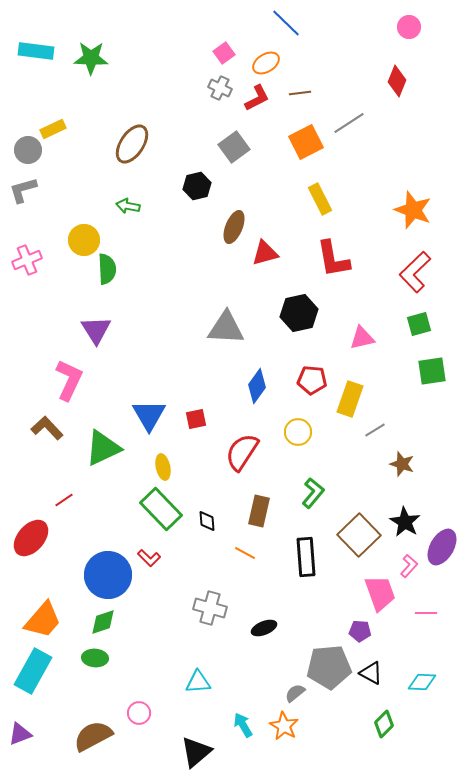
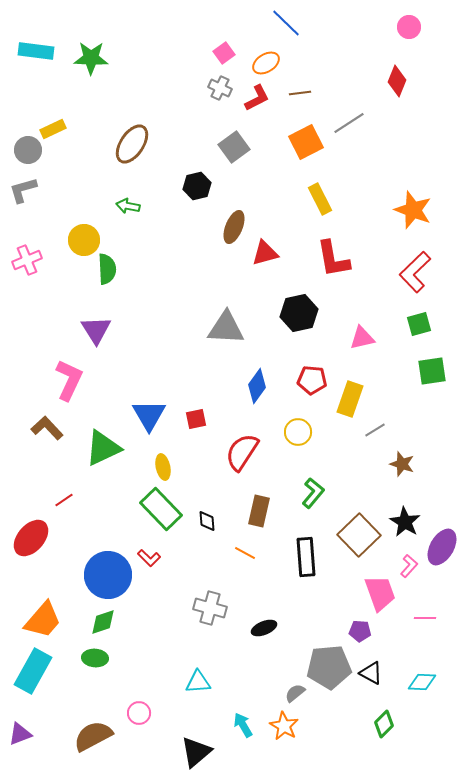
pink line at (426, 613): moved 1 px left, 5 px down
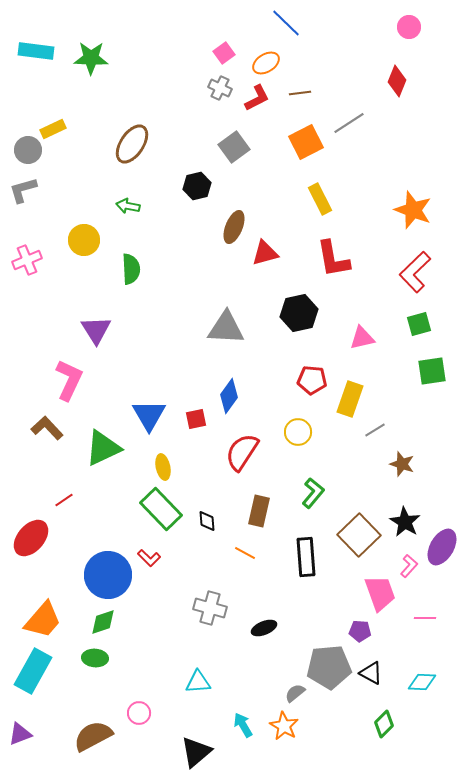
green semicircle at (107, 269): moved 24 px right
blue diamond at (257, 386): moved 28 px left, 10 px down
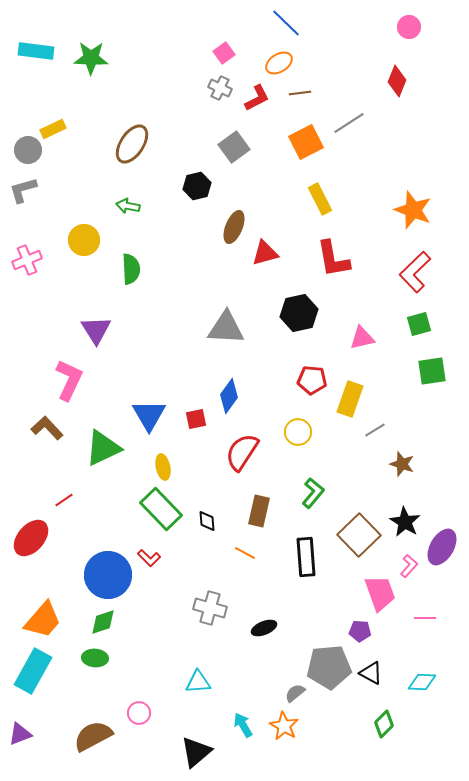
orange ellipse at (266, 63): moved 13 px right
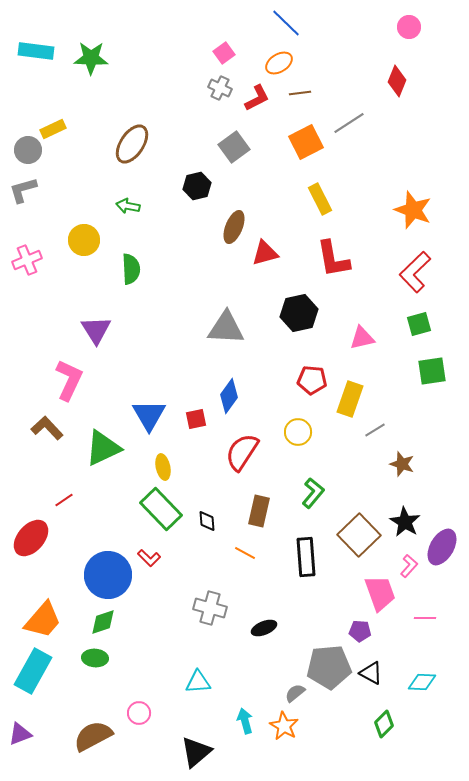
cyan arrow at (243, 725): moved 2 px right, 4 px up; rotated 15 degrees clockwise
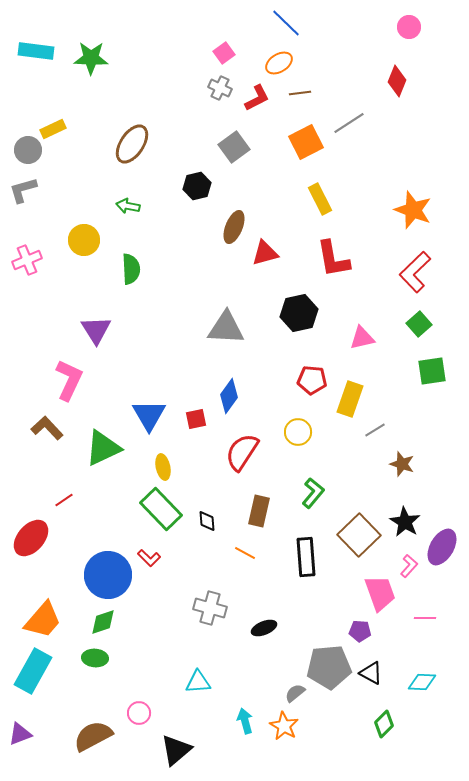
green square at (419, 324): rotated 25 degrees counterclockwise
black triangle at (196, 752): moved 20 px left, 2 px up
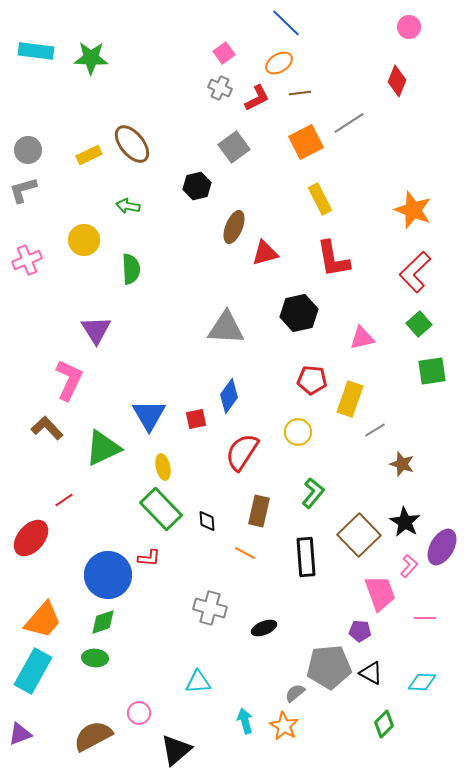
yellow rectangle at (53, 129): moved 36 px right, 26 px down
brown ellipse at (132, 144): rotated 72 degrees counterclockwise
red L-shape at (149, 558): rotated 40 degrees counterclockwise
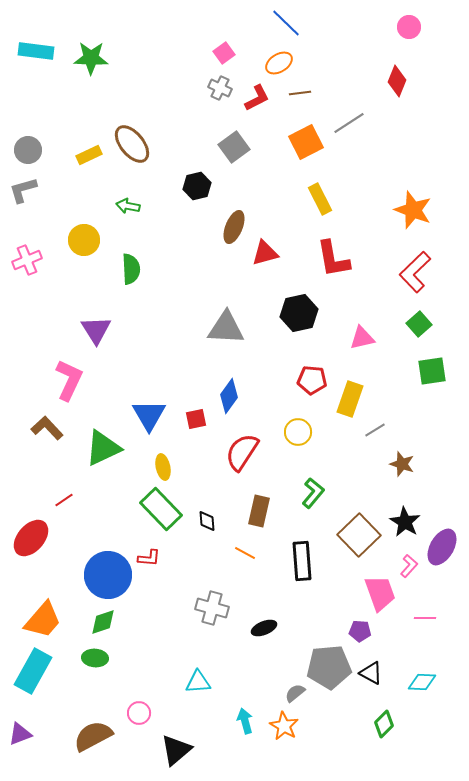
black rectangle at (306, 557): moved 4 px left, 4 px down
gray cross at (210, 608): moved 2 px right
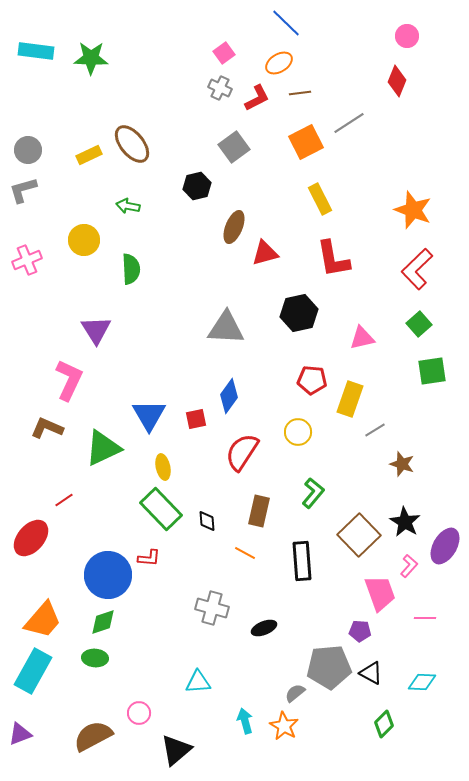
pink circle at (409, 27): moved 2 px left, 9 px down
red L-shape at (415, 272): moved 2 px right, 3 px up
brown L-shape at (47, 428): rotated 24 degrees counterclockwise
purple ellipse at (442, 547): moved 3 px right, 1 px up
